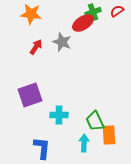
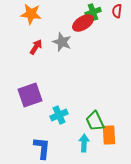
red semicircle: rotated 48 degrees counterclockwise
cyan cross: rotated 24 degrees counterclockwise
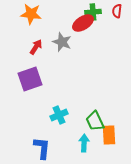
green cross: rotated 14 degrees clockwise
purple square: moved 16 px up
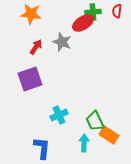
orange rectangle: rotated 54 degrees counterclockwise
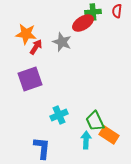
orange star: moved 5 px left, 20 px down
cyan arrow: moved 2 px right, 3 px up
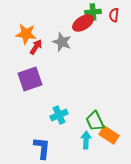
red semicircle: moved 3 px left, 4 px down
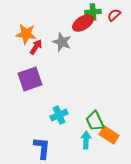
red semicircle: rotated 40 degrees clockwise
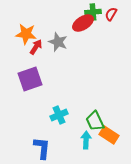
red semicircle: moved 3 px left, 1 px up; rotated 16 degrees counterclockwise
gray star: moved 4 px left
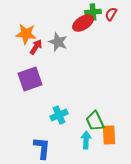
orange rectangle: rotated 54 degrees clockwise
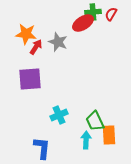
purple square: rotated 15 degrees clockwise
